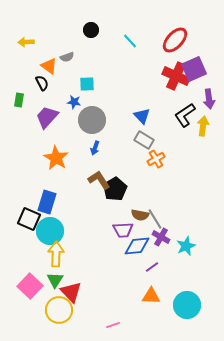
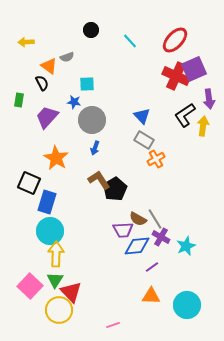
brown semicircle at (140, 215): moved 2 px left, 4 px down; rotated 18 degrees clockwise
black square at (29, 219): moved 36 px up
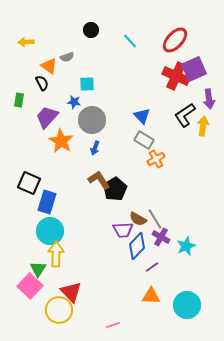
orange star at (56, 158): moved 5 px right, 17 px up
blue diamond at (137, 246): rotated 40 degrees counterclockwise
green triangle at (55, 280): moved 17 px left, 11 px up
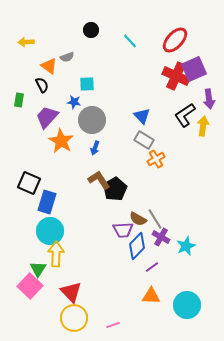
black semicircle at (42, 83): moved 2 px down
yellow circle at (59, 310): moved 15 px right, 8 px down
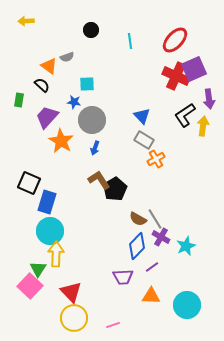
cyan line at (130, 41): rotated 35 degrees clockwise
yellow arrow at (26, 42): moved 21 px up
black semicircle at (42, 85): rotated 21 degrees counterclockwise
purple trapezoid at (123, 230): moved 47 px down
